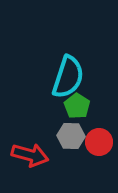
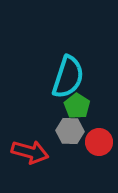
gray hexagon: moved 1 px left, 5 px up
red arrow: moved 3 px up
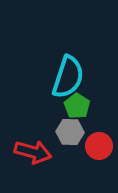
gray hexagon: moved 1 px down
red circle: moved 4 px down
red arrow: moved 3 px right
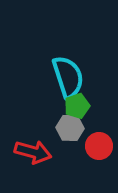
cyan semicircle: rotated 36 degrees counterclockwise
green pentagon: rotated 20 degrees clockwise
gray hexagon: moved 4 px up
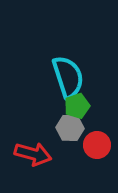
red circle: moved 2 px left, 1 px up
red arrow: moved 2 px down
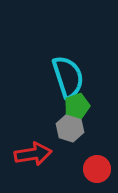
gray hexagon: rotated 16 degrees clockwise
red circle: moved 24 px down
red arrow: rotated 24 degrees counterclockwise
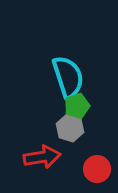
red arrow: moved 9 px right, 3 px down
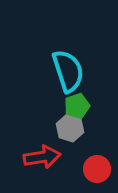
cyan semicircle: moved 6 px up
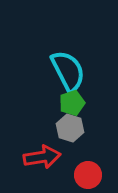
cyan semicircle: rotated 9 degrees counterclockwise
green pentagon: moved 5 px left, 3 px up
red circle: moved 9 px left, 6 px down
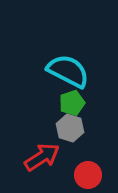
cyan semicircle: rotated 36 degrees counterclockwise
red arrow: rotated 24 degrees counterclockwise
